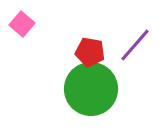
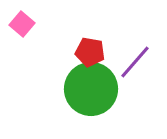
purple line: moved 17 px down
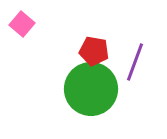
red pentagon: moved 4 px right, 1 px up
purple line: rotated 21 degrees counterclockwise
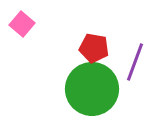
red pentagon: moved 3 px up
green circle: moved 1 px right
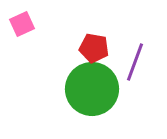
pink square: rotated 25 degrees clockwise
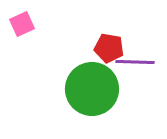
red pentagon: moved 15 px right
purple line: rotated 72 degrees clockwise
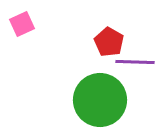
red pentagon: moved 6 px up; rotated 20 degrees clockwise
green circle: moved 8 px right, 11 px down
